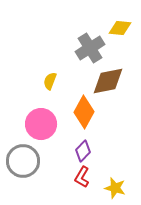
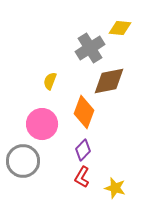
brown diamond: moved 1 px right
orange diamond: rotated 8 degrees counterclockwise
pink circle: moved 1 px right
purple diamond: moved 1 px up
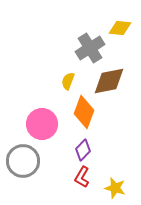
yellow semicircle: moved 18 px right
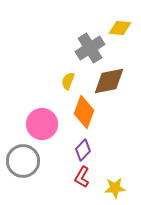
yellow star: rotated 20 degrees counterclockwise
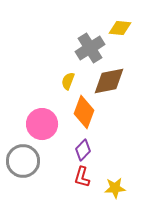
red L-shape: rotated 15 degrees counterclockwise
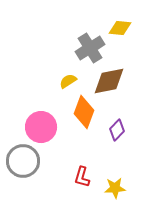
yellow semicircle: rotated 36 degrees clockwise
pink circle: moved 1 px left, 3 px down
purple diamond: moved 34 px right, 20 px up
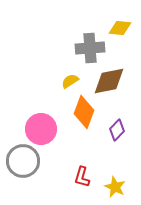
gray cross: rotated 28 degrees clockwise
yellow semicircle: moved 2 px right
pink circle: moved 2 px down
yellow star: moved 1 px up; rotated 30 degrees clockwise
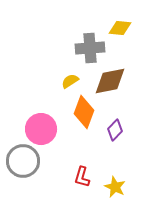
brown diamond: moved 1 px right
purple diamond: moved 2 px left
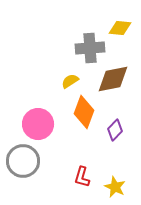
brown diamond: moved 3 px right, 2 px up
pink circle: moved 3 px left, 5 px up
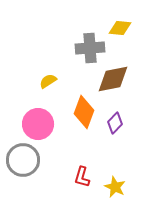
yellow semicircle: moved 22 px left
purple diamond: moved 7 px up
gray circle: moved 1 px up
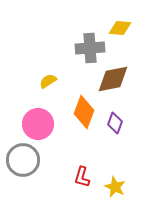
purple diamond: rotated 25 degrees counterclockwise
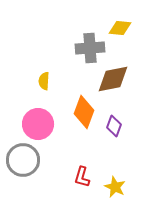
yellow semicircle: moved 4 px left; rotated 54 degrees counterclockwise
purple diamond: moved 1 px left, 3 px down
